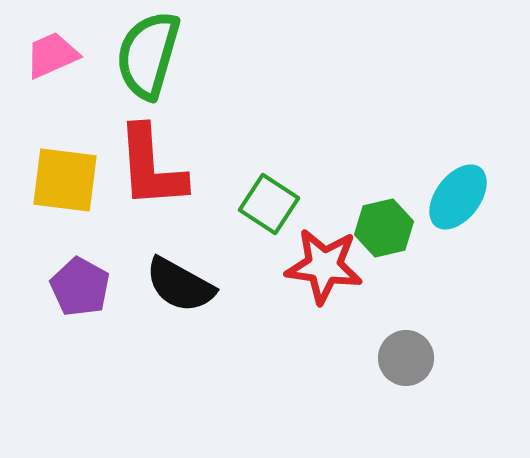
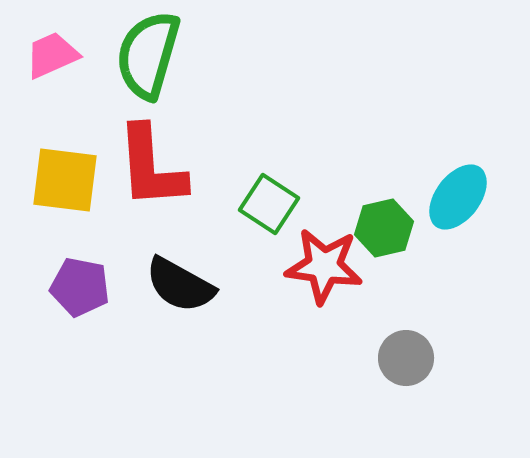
purple pentagon: rotated 18 degrees counterclockwise
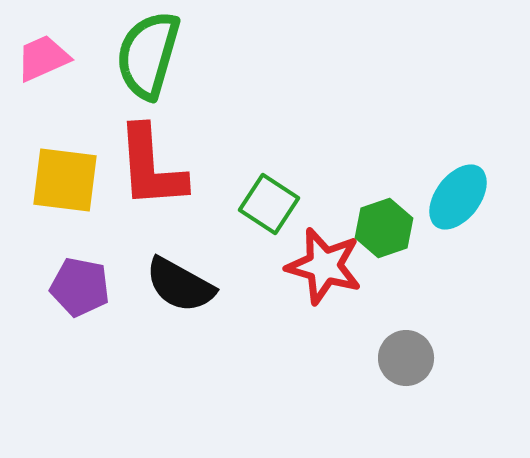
pink trapezoid: moved 9 px left, 3 px down
green hexagon: rotated 6 degrees counterclockwise
red star: rotated 8 degrees clockwise
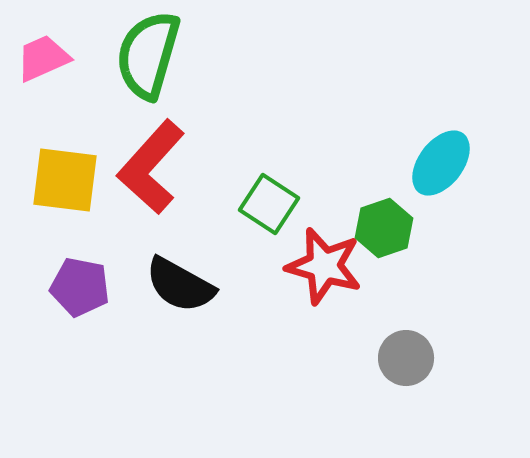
red L-shape: rotated 46 degrees clockwise
cyan ellipse: moved 17 px left, 34 px up
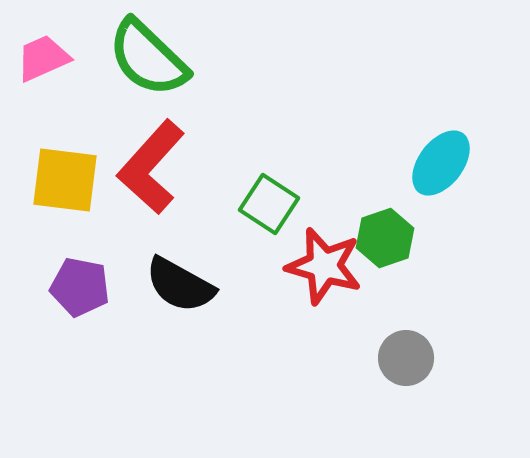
green semicircle: moved 3 px down; rotated 62 degrees counterclockwise
green hexagon: moved 1 px right, 10 px down
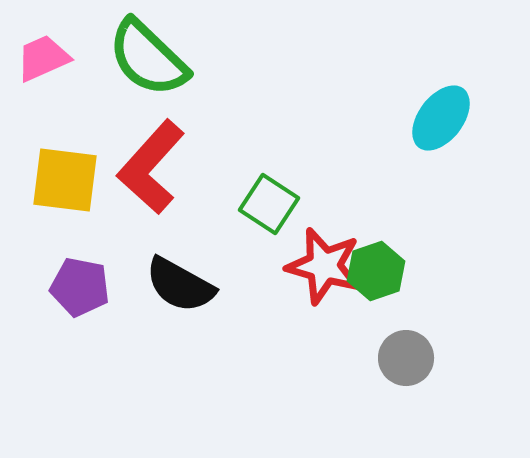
cyan ellipse: moved 45 px up
green hexagon: moved 9 px left, 33 px down
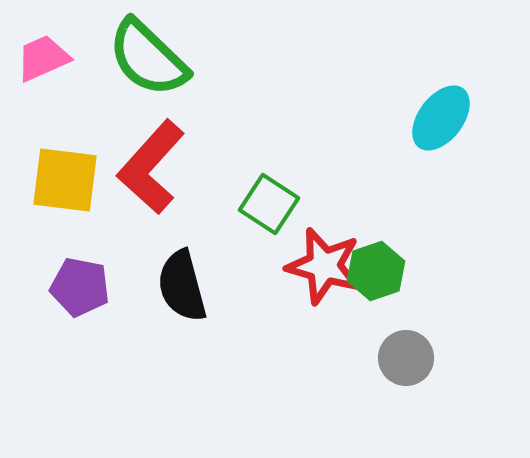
black semicircle: moved 2 px right, 1 px down; rotated 46 degrees clockwise
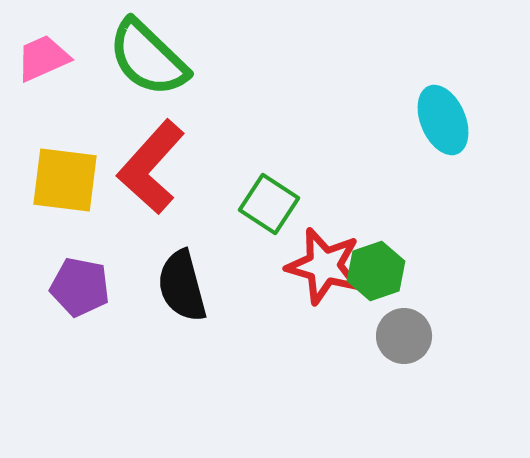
cyan ellipse: moved 2 px right, 2 px down; rotated 60 degrees counterclockwise
gray circle: moved 2 px left, 22 px up
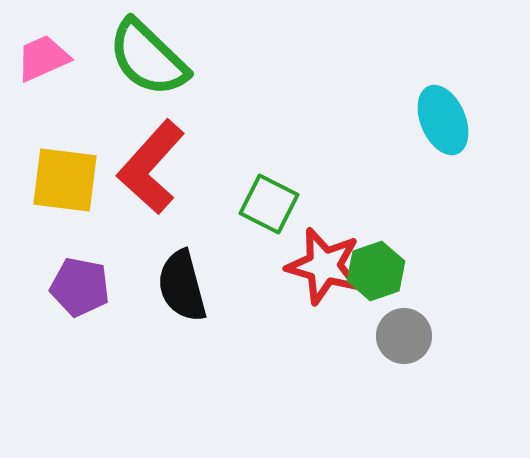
green square: rotated 6 degrees counterclockwise
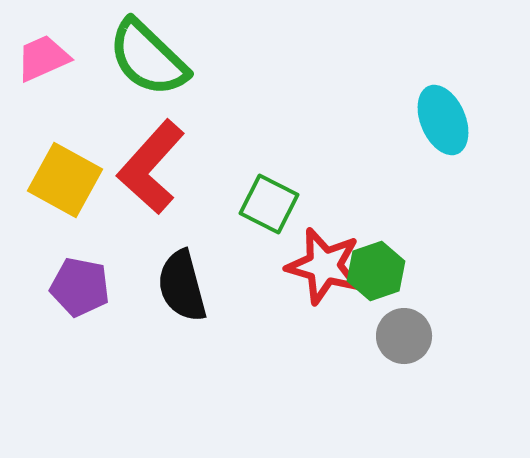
yellow square: rotated 22 degrees clockwise
